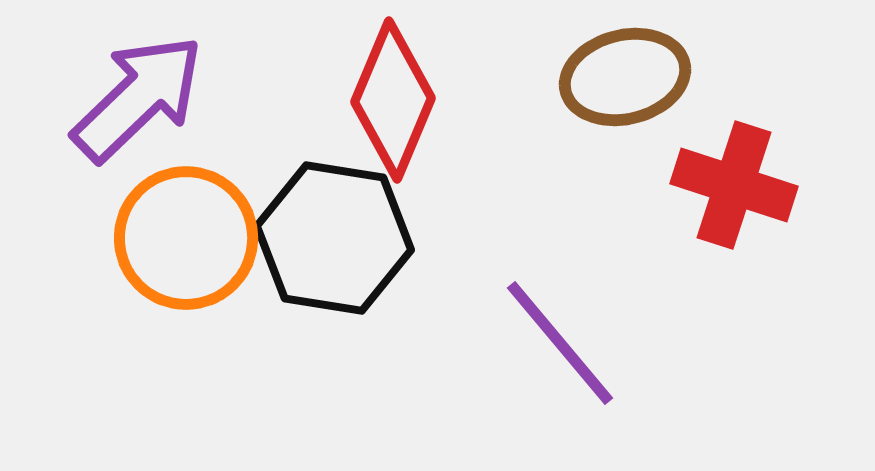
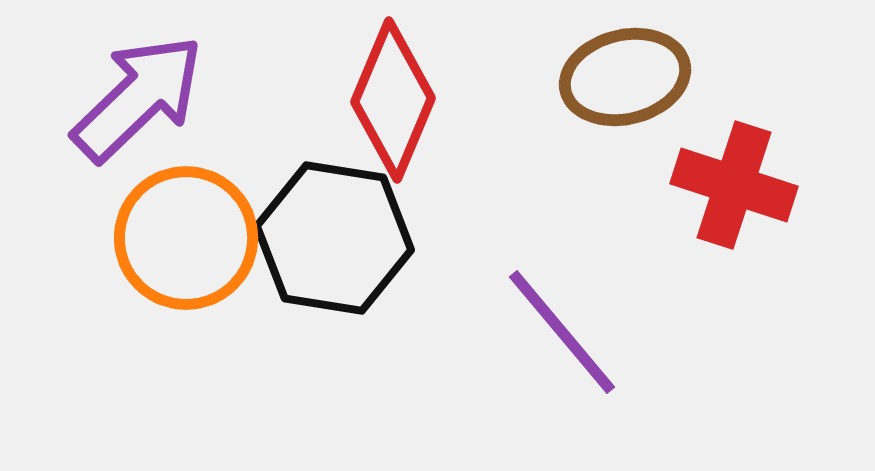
purple line: moved 2 px right, 11 px up
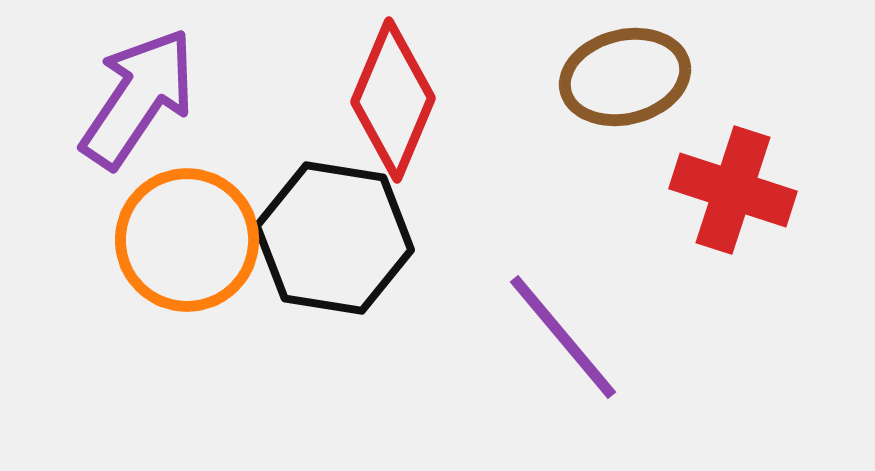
purple arrow: rotated 12 degrees counterclockwise
red cross: moved 1 px left, 5 px down
orange circle: moved 1 px right, 2 px down
purple line: moved 1 px right, 5 px down
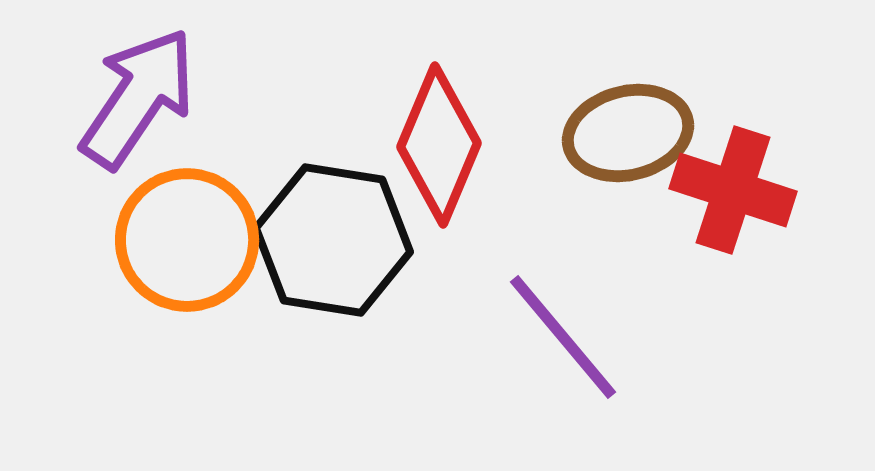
brown ellipse: moved 3 px right, 56 px down
red diamond: moved 46 px right, 45 px down
black hexagon: moved 1 px left, 2 px down
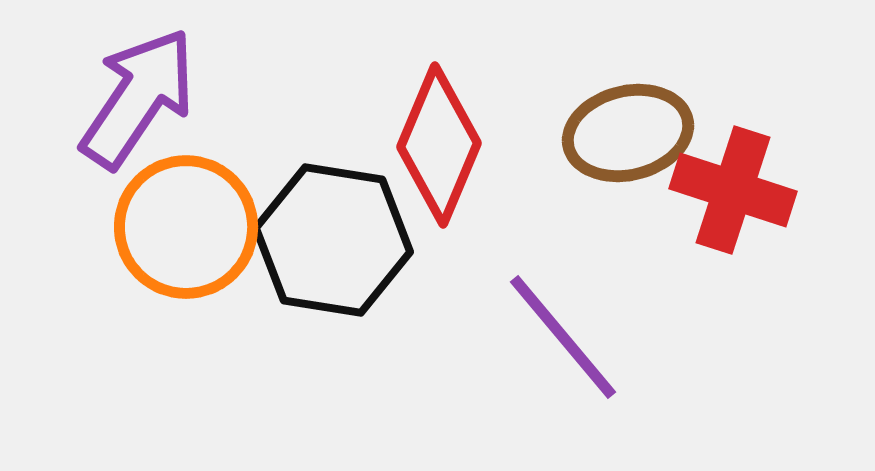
orange circle: moved 1 px left, 13 px up
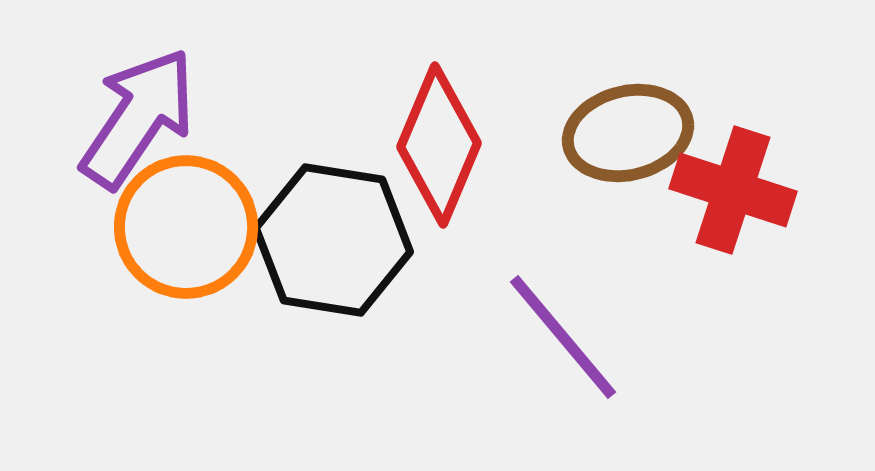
purple arrow: moved 20 px down
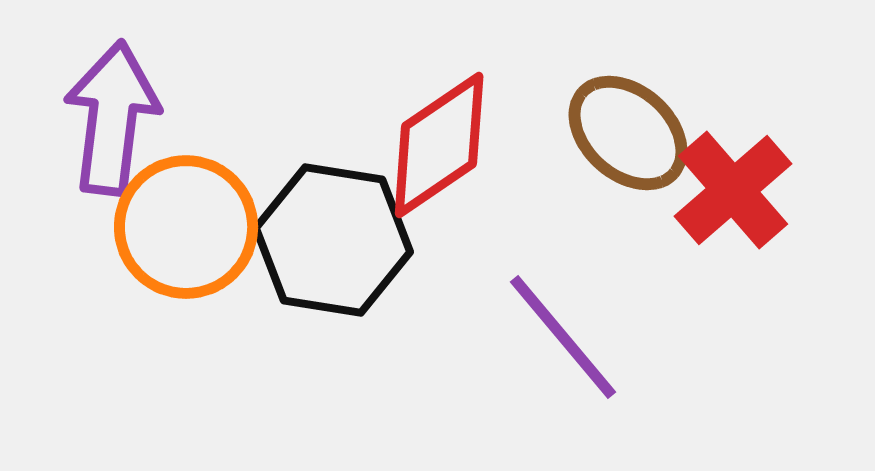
purple arrow: moved 26 px left; rotated 27 degrees counterclockwise
brown ellipse: rotated 56 degrees clockwise
red diamond: rotated 33 degrees clockwise
red cross: rotated 31 degrees clockwise
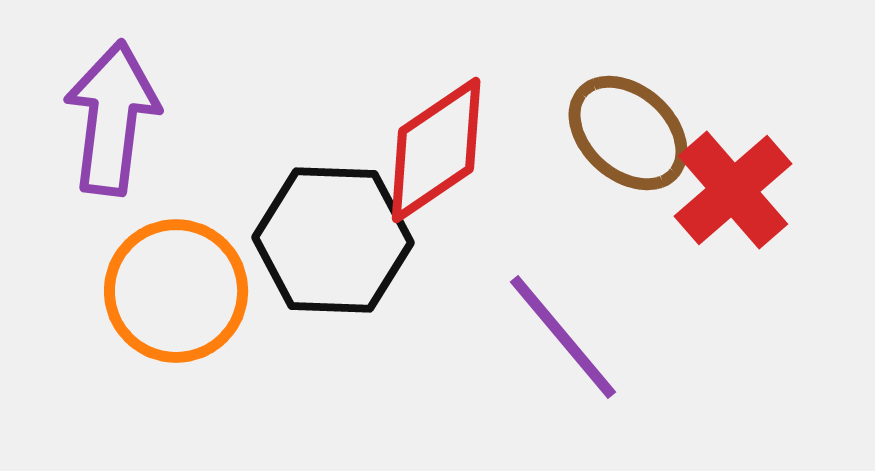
red diamond: moved 3 px left, 5 px down
orange circle: moved 10 px left, 64 px down
black hexagon: rotated 7 degrees counterclockwise
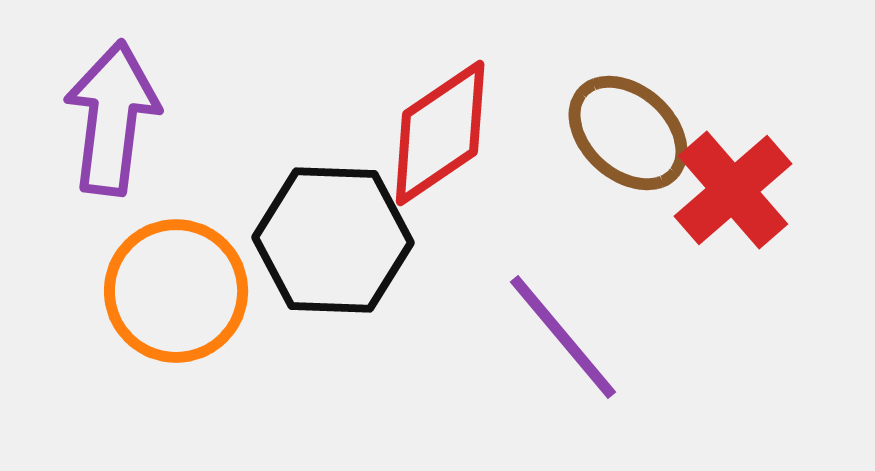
red diamond: moved 4 px right, 17 px up
